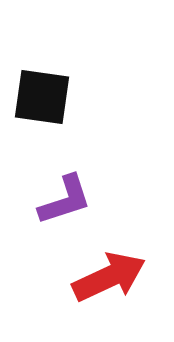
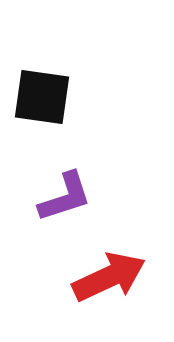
purple L-shape: moved 3 px up
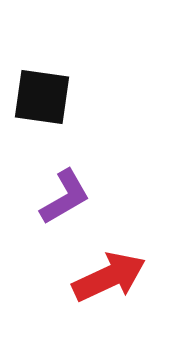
purple L-shape: rotated 12 degrees counterclockwise
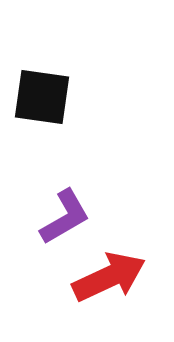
purple L-shape: moved 20 px down
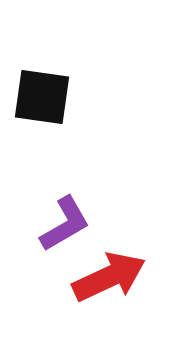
purple L-shape: moved 7 px down
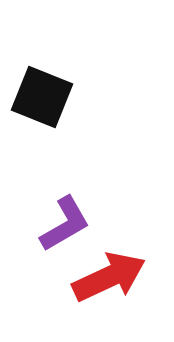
black square: rotated 14 degrees clockwise
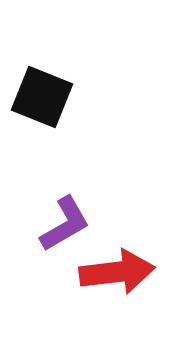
red arrow: moved 8 px right, 5 px up; rotated 18 degrees clockwise
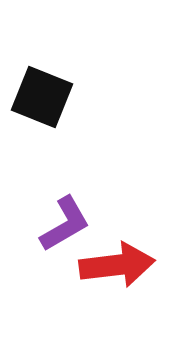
red arrow: moved 7 px up
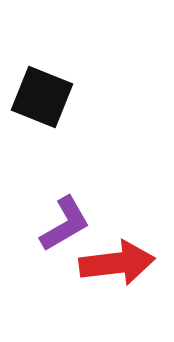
red arrow: moved 2 px up
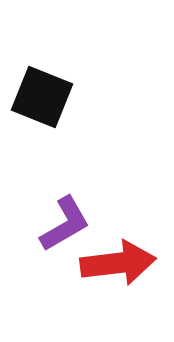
red arrow: moved 1 px right
